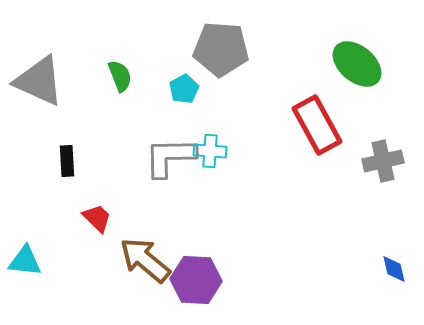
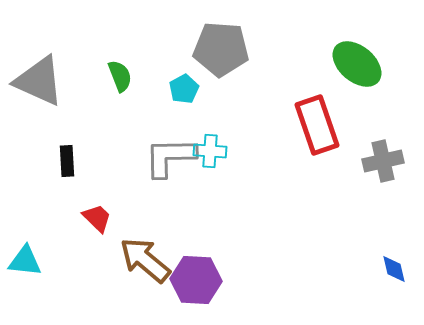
red rectangle: rotated 10 degrees clockwise
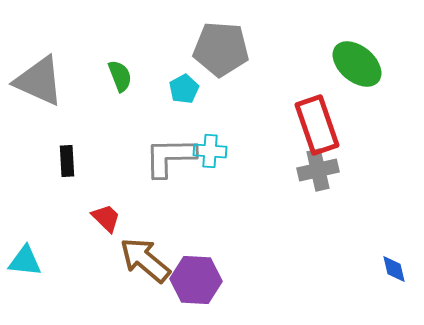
gray cross: moved 65 px left, 9 px down
red trapezoid: moved 9 px right
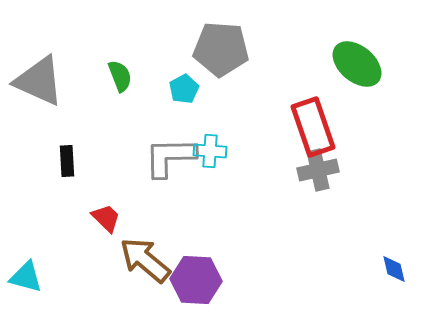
red rectangle: moved 4 px left, 2 px down
cyan triangle: moved 1 px right, 16 px down; rotated 9 degrees clockwise
